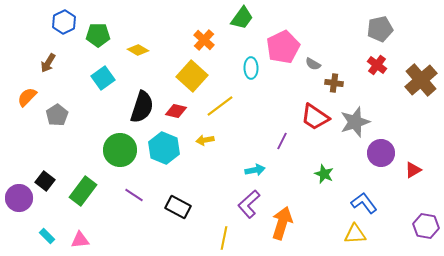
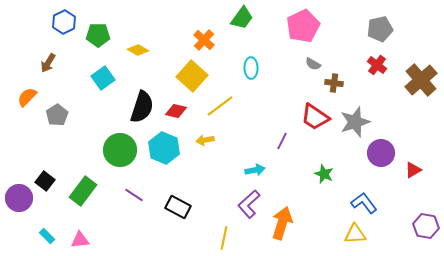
pink pentagon at (283, 47): moved 20 px right, 21 px up
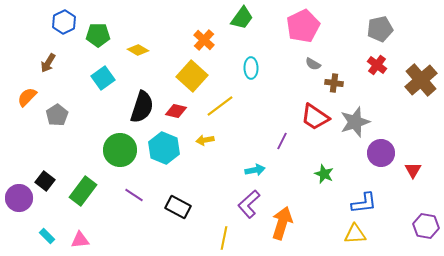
red triangle at (413, 170): rotated 30 degrees counterclockwise
blue L-shape at (364, 203): rotated 120 degrees clockwise
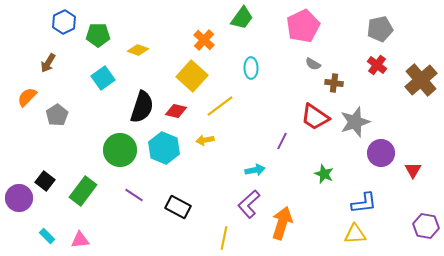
yellow diamond at (138, 50): rotated 10 degrees counterclockwise
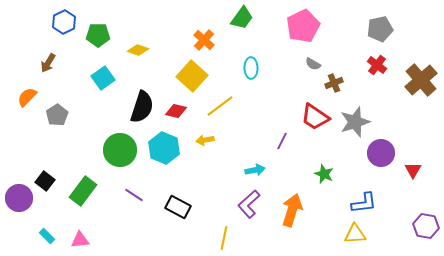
brown cross at (334, 83): rotated 30 degrees counterclockwise
orange arrow at (282, 223): moved 10 px right, 13 px up
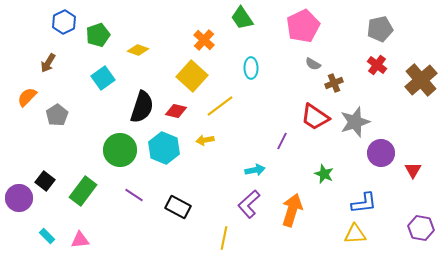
green trapezoid at (242, 18): rotated 110 degrees clockwise
green pentagon at (98, 35): rotated 20 degrees counterclockwise
purple hexagon at (426, 226): moved 5 px left, 2 px down
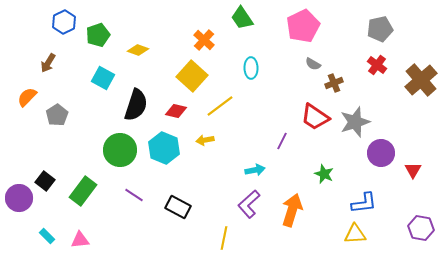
cyan square at (103, 78): rotated 25 degrees counterclockwise
black semicircle at (142, 107): moved 6 px left, 2 px up
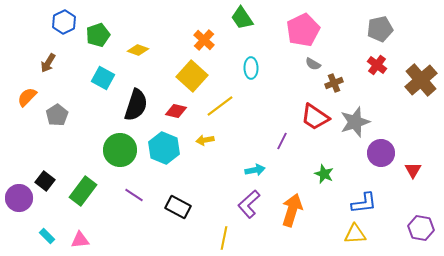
pink pentagon at (303, 26): moved 4 px down
